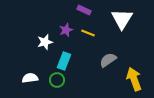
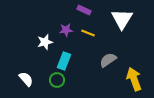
purple star: rotated 16 degrees clockwise
white semicircle: moved 4 px left, 1 px down; rotated 56 degrees clockwise
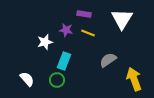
purple rectangle: moved 4 px down; rotated 16 degrees counterclockwise
purple star: rotated 16 degrees clockwise
white semicircle: moved 1 px right
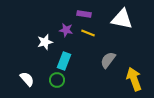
white triangle: rotated 50 degrees counterclockwise
gray semicircle: rotated 18 degrees counterclockwise
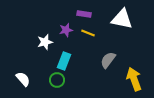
purple star: rotated 24 degrees counterclockwise
white semicircle: moved 4 px left
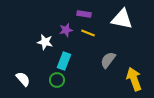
white star: rotated 28 degrees clockwise
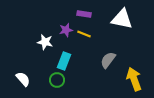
yellow line: moved 4 px left, 1 px down
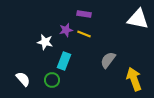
white triangle: moved 16 px right
green circle: moved 5 px left
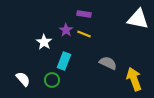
purple star: rotated 24 degrees counterclockwise
white star: moved 1 px left; rotated 21 degrees clockwise
gray semicircle: moved 3 px down; rotated 78 degrees clockwise
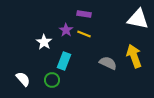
yellow arrow: moved 23 px up
